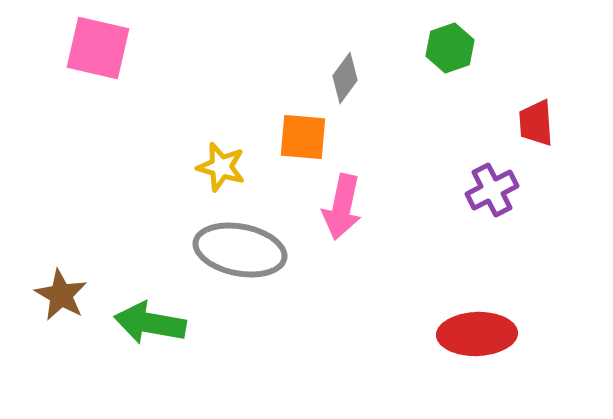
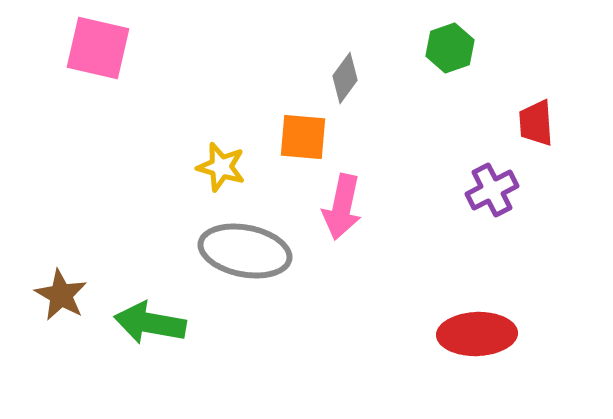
gray ellipse: moved 5 px right, 1 px down
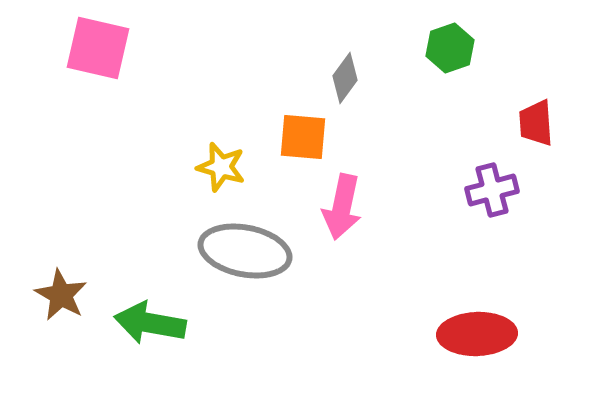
purple cross: rotated 12 degrees clockwise
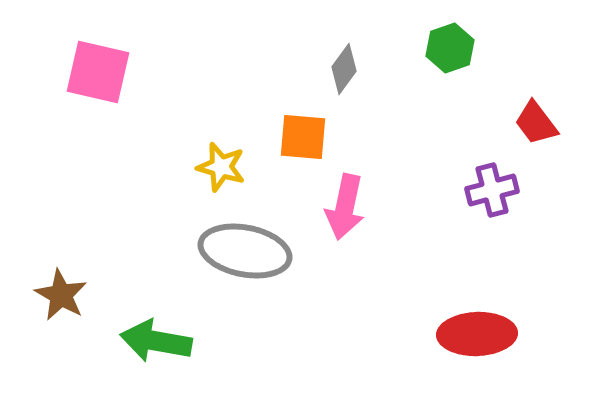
pink square: moved 24 px down
gray diamond: moved 1 px left, 9 px up
red trapezoid: rotated 33 degrees counterclockwise
pink arrow: moved 3 px right
green arrow: moved 6 px right, 18 px down
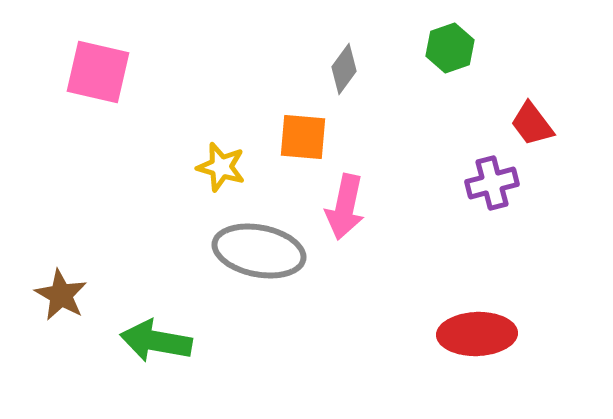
red trapezoid: moved 4 px left, 1 px down
purple cross: moved 7 px up
gray ellipse: moved 14 px right
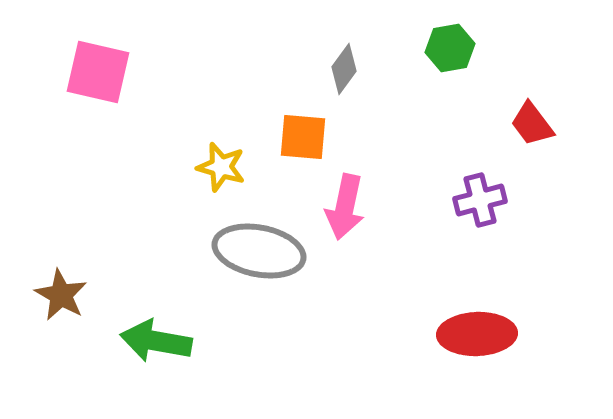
green hexagon: rotated 9 degrees clockwise
purple cross: moved 12 px left, 17 px down
